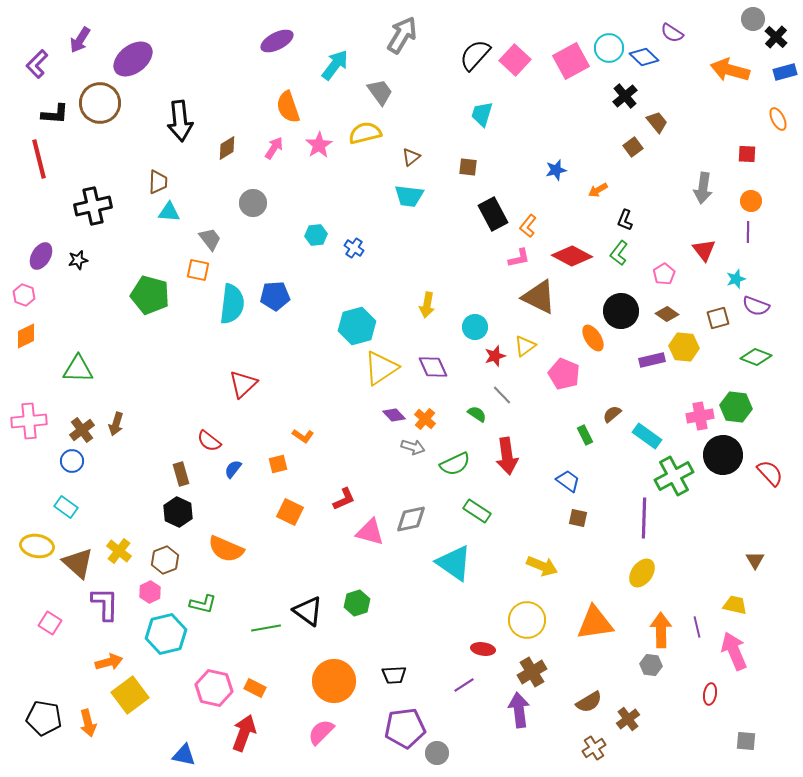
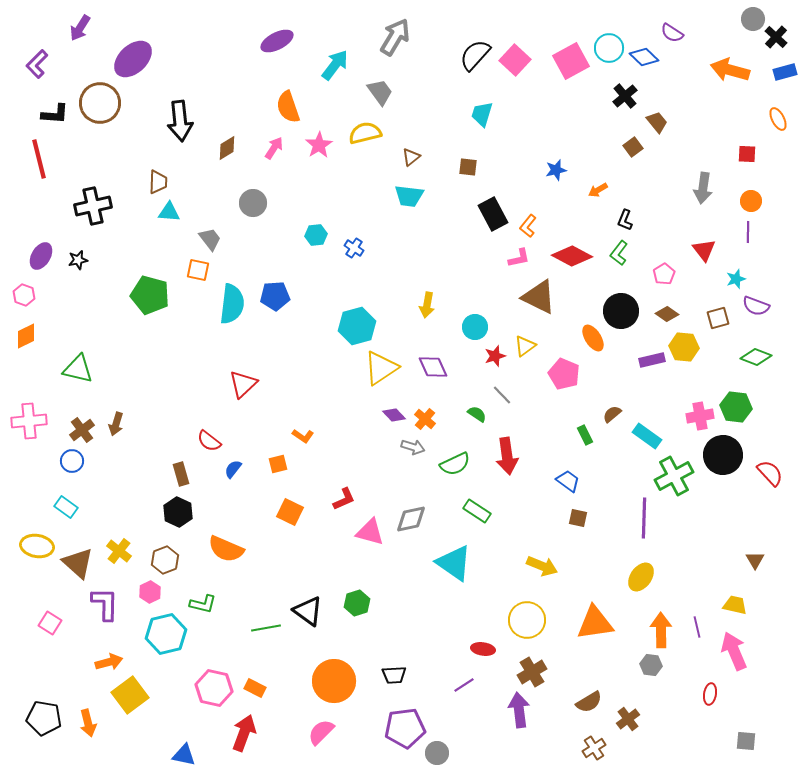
gray arrow at (402, 35): moved 7 px left, 2 px down
purple arrow at (80, 40): moved 12 px up
purple ellipse at (133, 59): rotated 6 degrees counterclockwise
green triangle at (78, 369): rotated 12 degrees clockwise
yellow ellipse at (642, 573): moved 1 px left, 4 px down
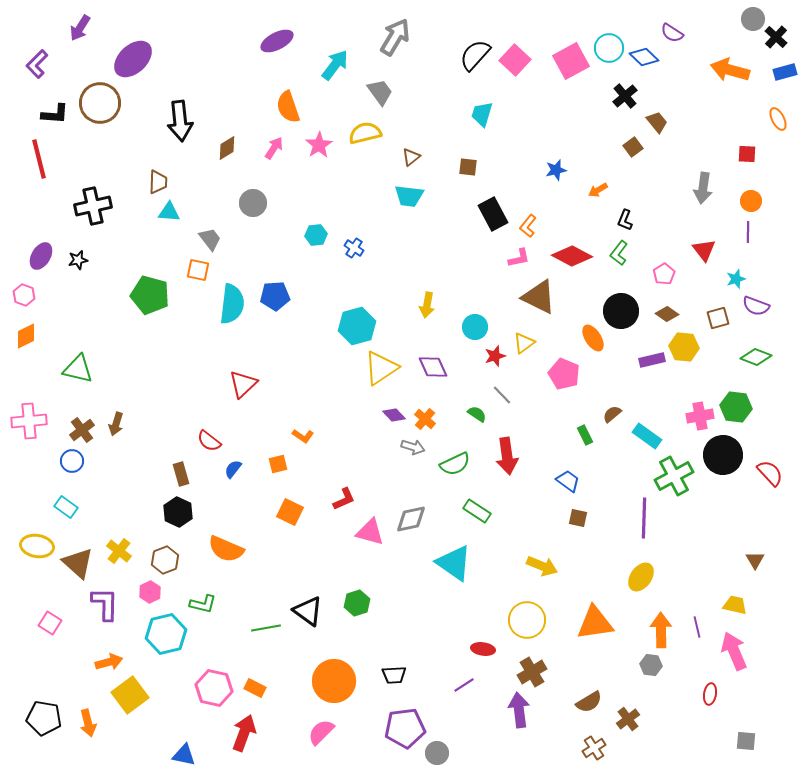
yellow triangle at (525, 346): moved 1 px left, 3 px up
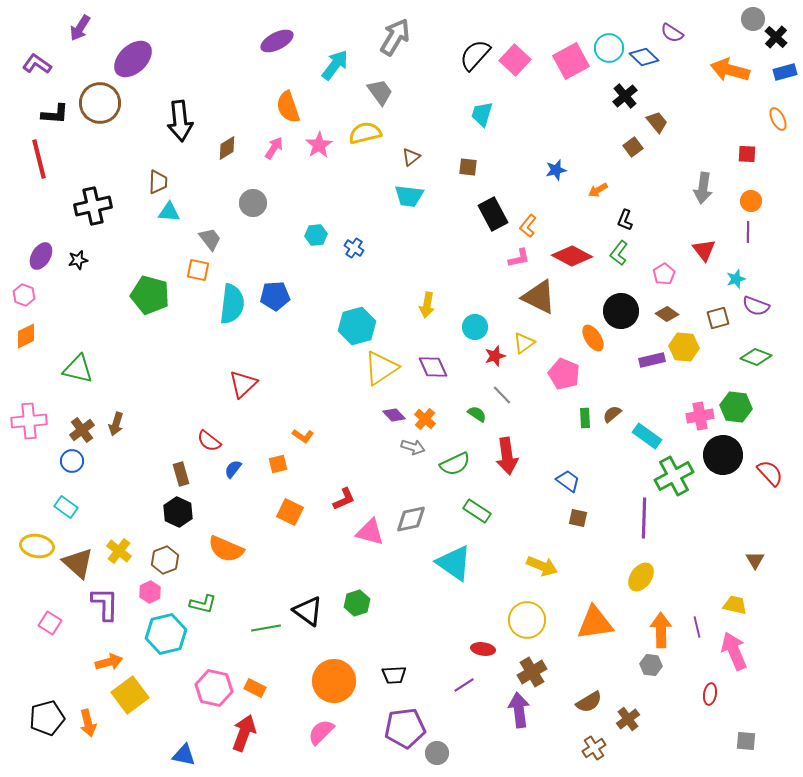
purple L-shape at (37, 64): rotated 80 degrees clockwise
green rectangle at (585, 435): moved 17 px up; rotated 24 degrees clockwise
black pentagon at (44, 718): moved 3 px right; rotated 24 degrees counterclockwise
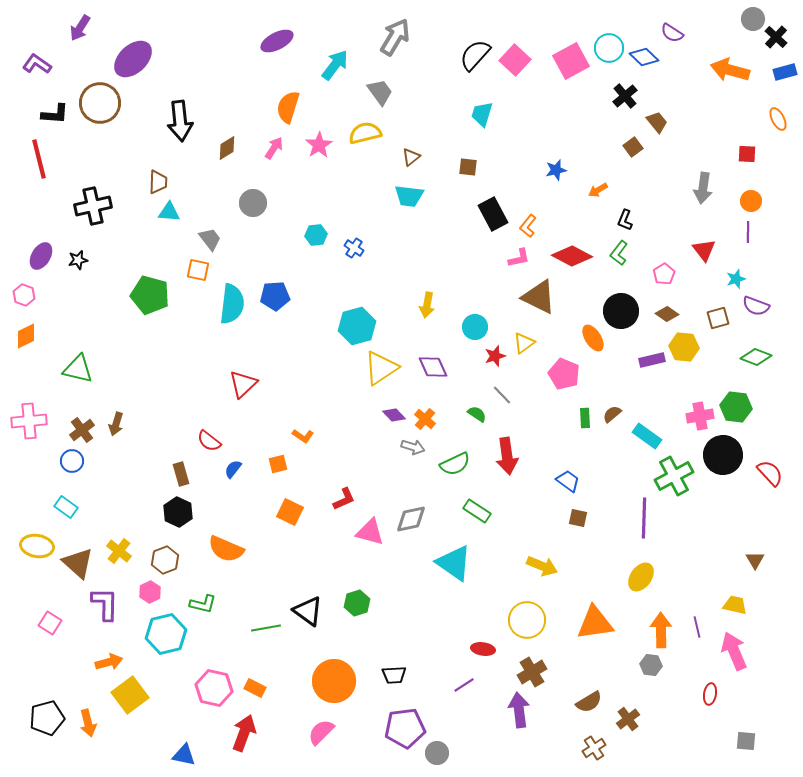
orange semicircle at (288, 107): rotated 36 degrees clockwise
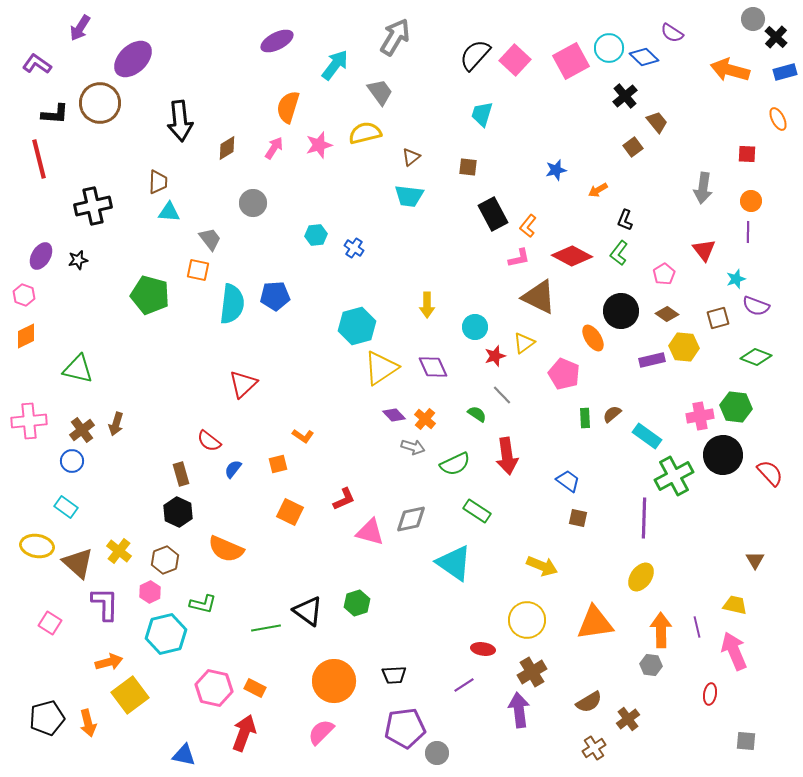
pink star at (319, 145): rotated 16 degrees clockwise
yellow arrow at (427, 305): rotated 10 degrees counterclockwise
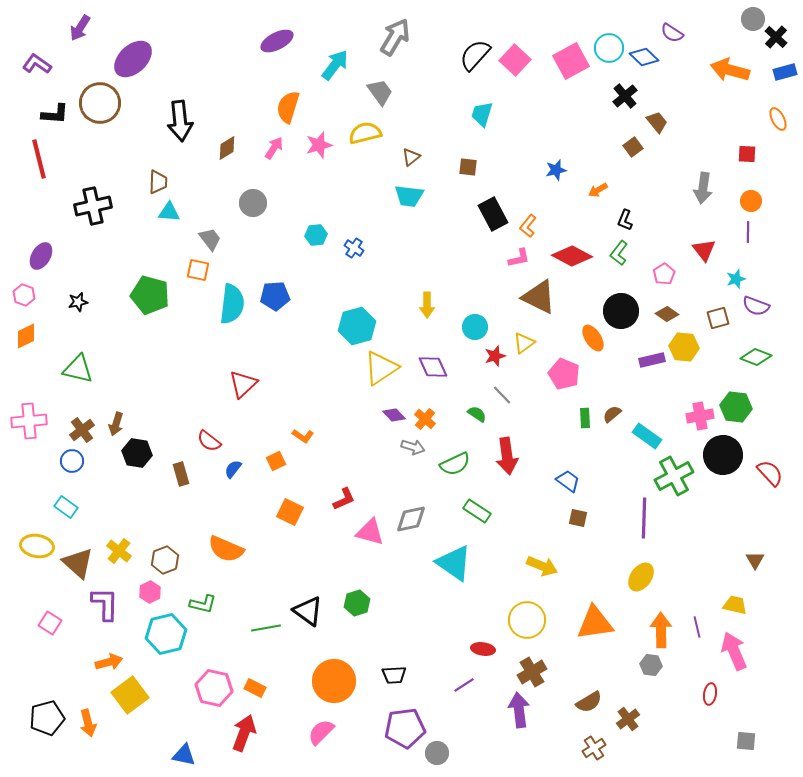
black star at (78, 260): moved 42 px down
orange square at (278, 464): moved 2 px left, 3 px up; rotated 12 degrees counterclockwise
black hexagon at (178, 512): moved 41 px left, 59 px up; rotated 16 degrees counterclockwise
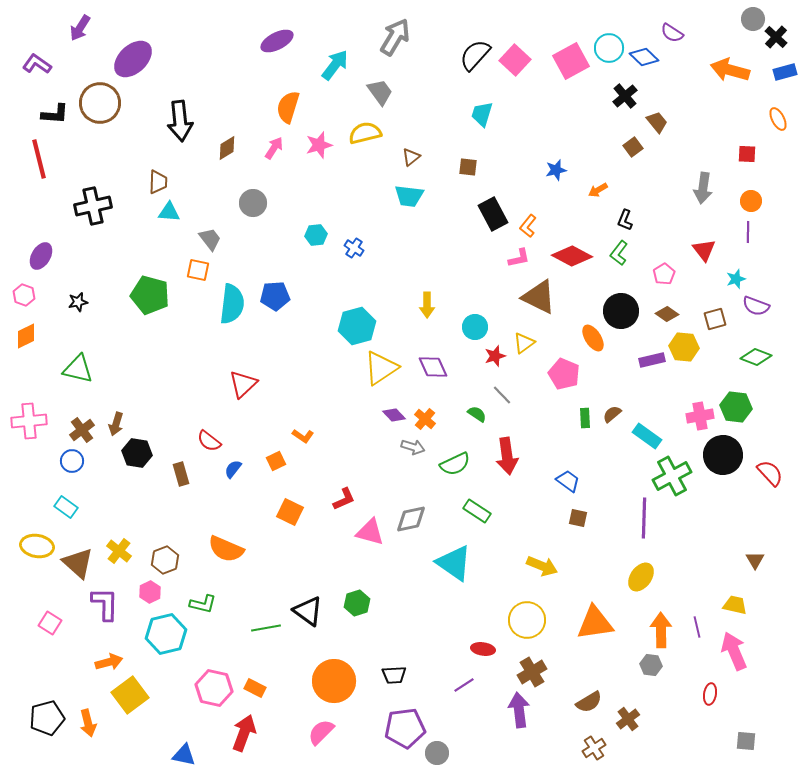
brown square at (718, 318): moved 3 px left, 1 px down
green cross at (674, 476): moved 2 px left
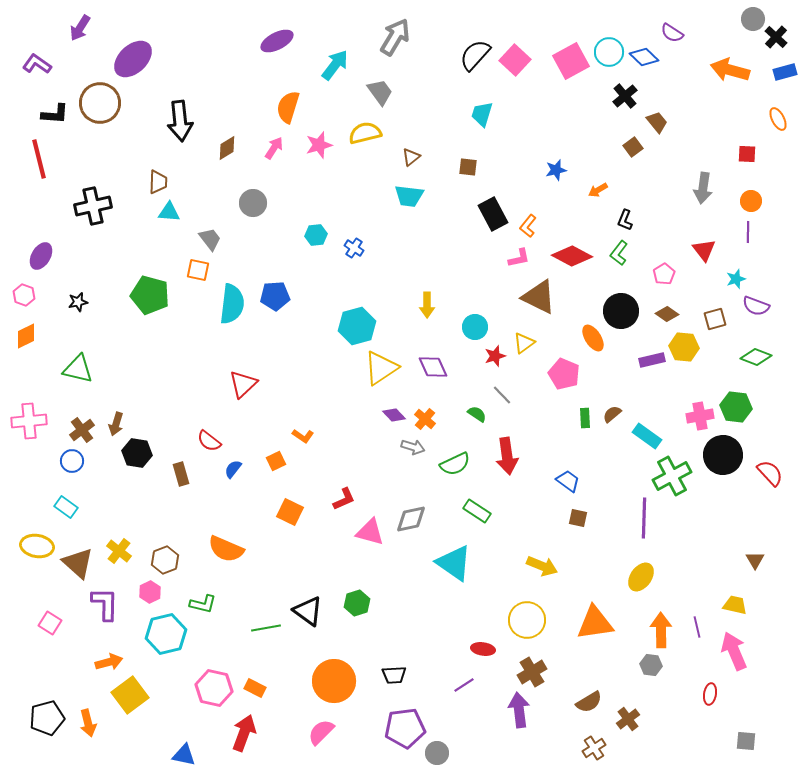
cyan circle at (609, 48): moved 4 px down
